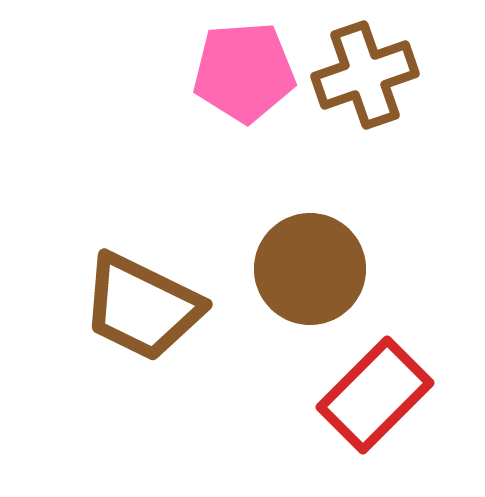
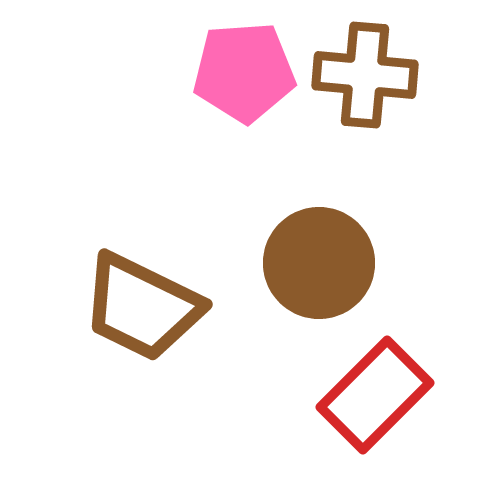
brown cross: rotated 24 degrees clockwise
brown circle: moved 9 px right, 6 px up
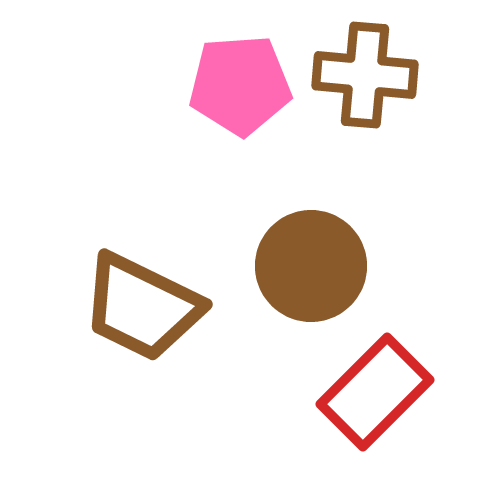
pink pentagon: moved 4 px left, 13 px down
brown circle: moved 8 px left, 3 px down
red rectangle: moved 3 px up
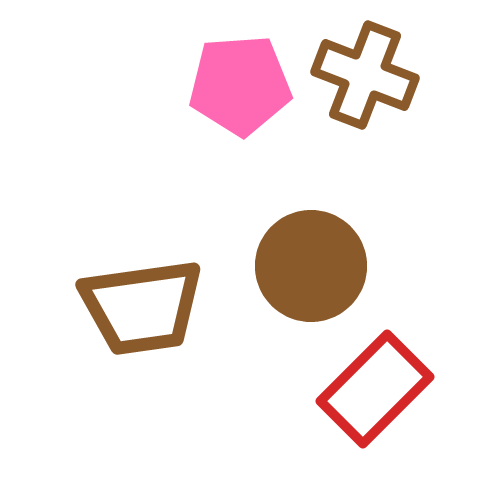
brown cross: rotated 16 degrees clockwise
brown trapezoid: rotated 34 degrees counterclockwise
red rectangle: moved 3 px up
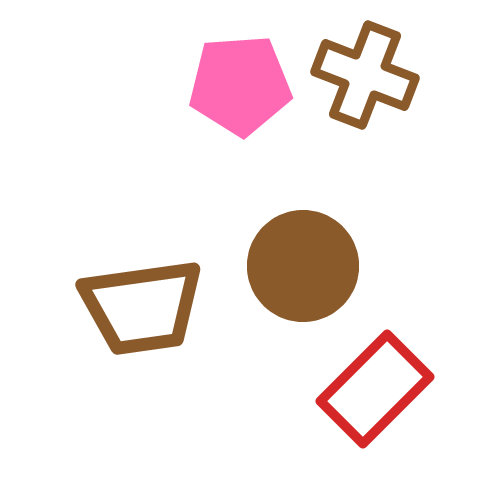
brown circle: moved 8 px left
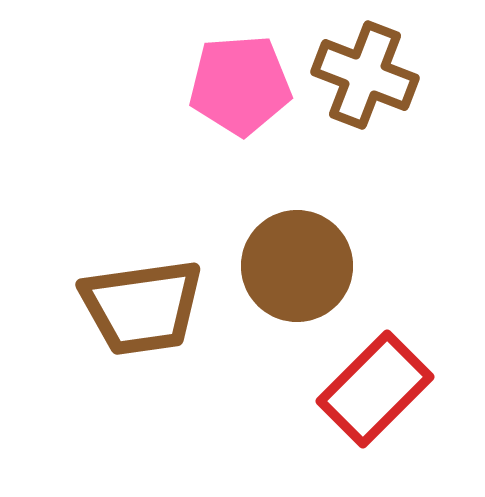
brown circle: moved 6 px left
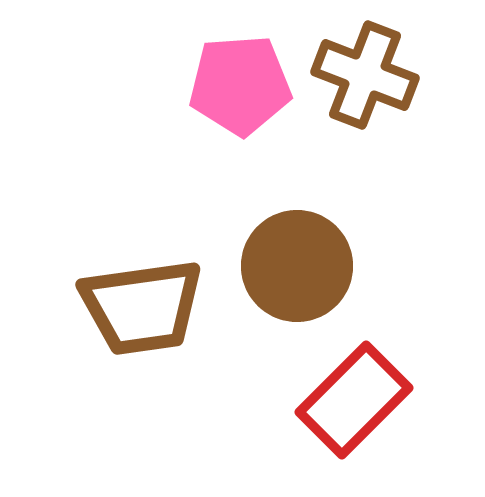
red rectangle: moved 21 px left, 11 px down
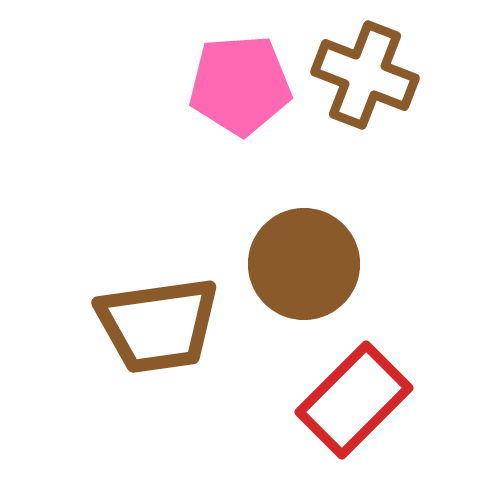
brown circle: moved 7 px right, 2 px up
brown trapezoid: moved 16 px right, 18 px down
